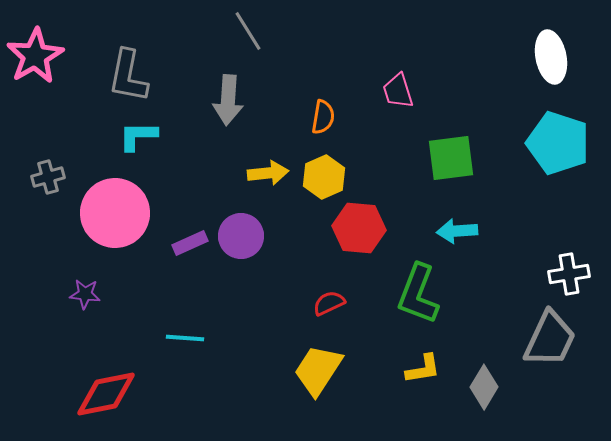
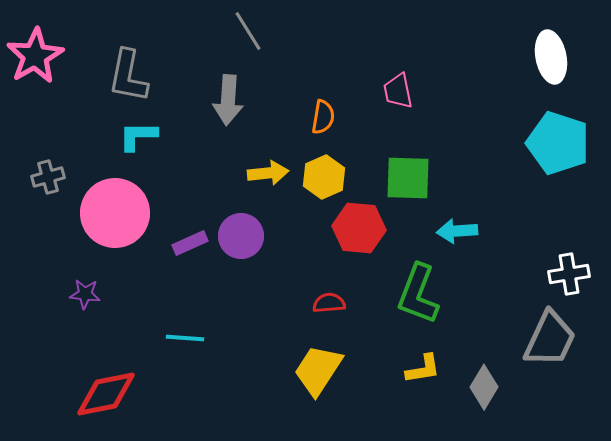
pink trapezoid: rotated 6 degrees clockwise
green square: moved 43 px left, 20 px down; rotated 9 degrees clockwise
red semicircle: rotated 20 degrees clockwise
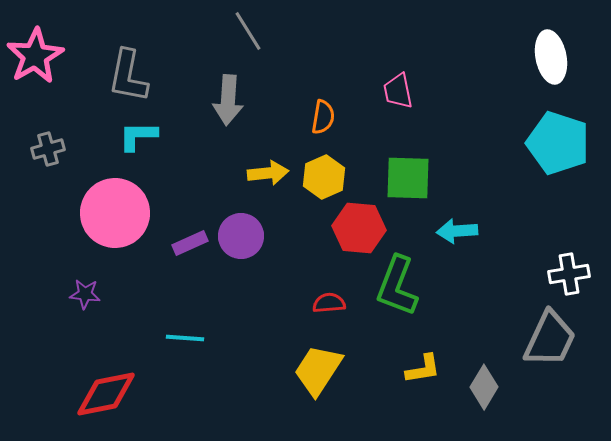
gray cross: moved 28 px up
green L-shape: moved 21 px left, 8 px up
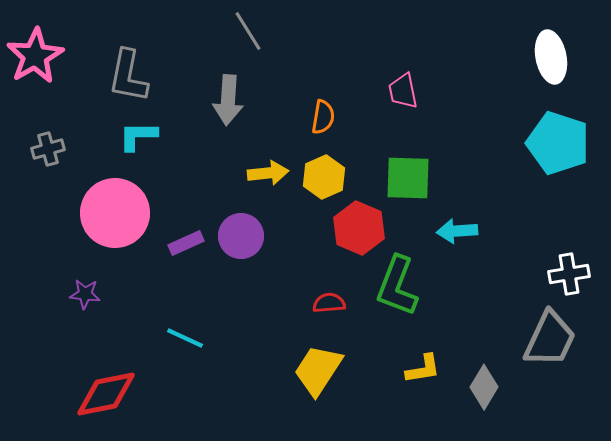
pink trapezoid: moved 5 px right
red hexagon: rotated 18 degrees clockwise
purple rectangle: moved 4 px left
cyan line: rotated 21 degrees clockwise
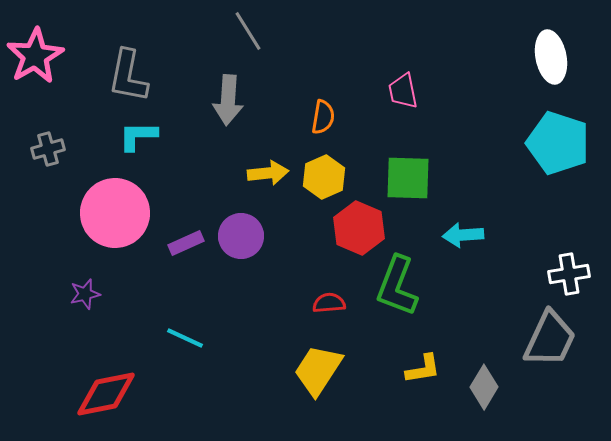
cyan arrow: moved 6 px right, 4 px down
purple star: rotated 20 degrees counterclockwise
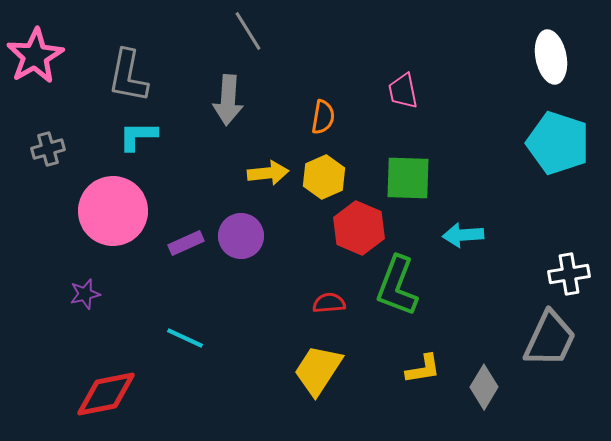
pink circle: moved 2 px left, 2 px up
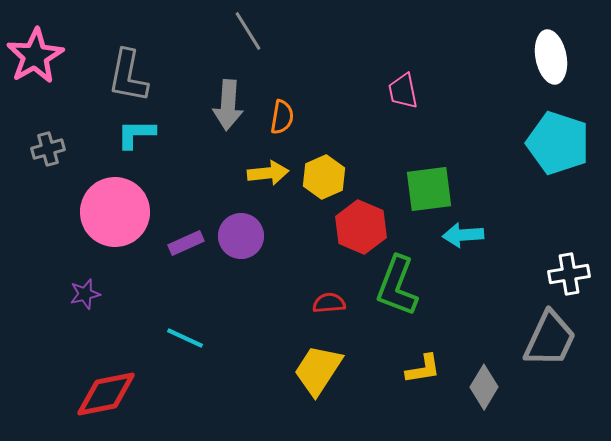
gray arrow: moved 5 px down
orange semicircle: moved 41 px left
cyan L-shape: moved 2 px left, 2 px up
green square: moved 21 px right, 11 px down; rotated 9 degrees counterclockwise
pink circle: moved 2 px right, 1 px down
red hexagon: moved 2 px right, 1 px up
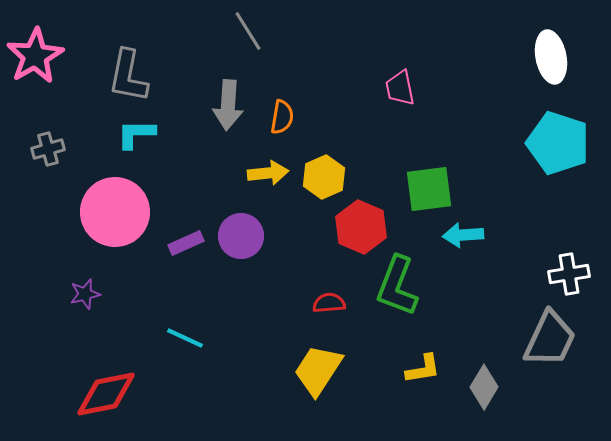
pink trapezoid: moved 3 px left, 3 px up
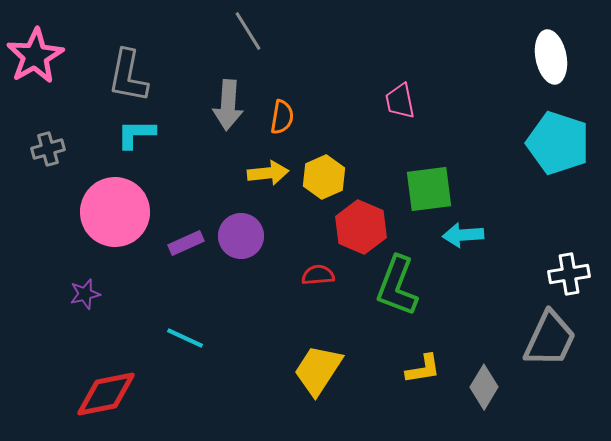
pink trapezoid: moved 13 px down
red semicircle: moved 11 px left, 28 px up
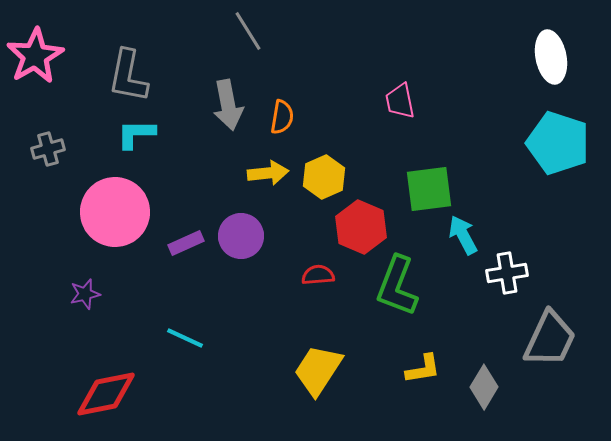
gray arrow: rotated 15 degrees counterclockwise
cyan arrow: rotated 66 degrees clockwise
white cross: moved 62 px left, 1 px up
